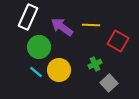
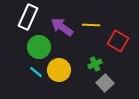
gray square: moved 4 px left
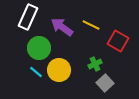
yellow line: rotated 24 degrees clockwise
green circle: moved 1 px down
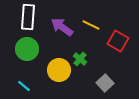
white rectangle: rotated 20 degrees counterclockwise
green circle: moved 12 px left, 1 px down
green cross: moved 15 px left, 5 px up; rotated 24 degrees counterclockwise
cyan line: moved 12 px left, 14 px down
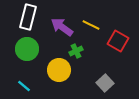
white rectangle: rotated 10 degrees clockwise
green cross: moved 4 px left, 8 px up; rotated 24 degrees clockwise
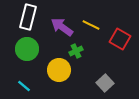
red square: moved 2 px right, 2 px up
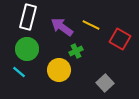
cyan line: moved 5 px left, 14 px up
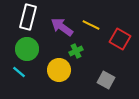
gray square: moved 1 px right, 3 px up; rotated 18 degrees counterclockwise
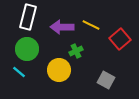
purple arrow: rotated 35 degrees counterclockwise
red square: rotated 20 degrees clockwise
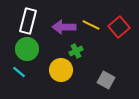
white rectangle: moved 4 px down
purple arrow: moved 2 px right
red square: moved 1 px left, 12 px up
yellow circle: moved 2 px right
